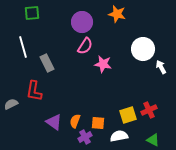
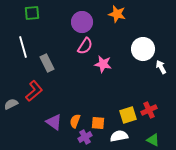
red L-shape: rotated 140 degrees counterclockwise
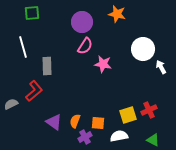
gray rectangle: moved 3 px down; rotated 24 degrees clockwise
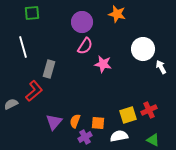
gray rectangle: moved 2 px right, 3 px down; rotated 18 degrees clockwise
purple triangle: rotated 36 degrees clockwise
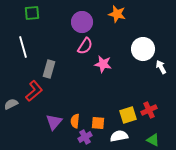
orange semicircle: rotated 16 degrees counterclockwise
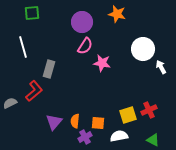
pink star: moved 1 px left, 1 px up
gray semicircle: moved 1 px left, 1 px up
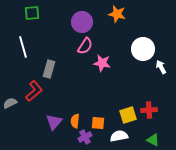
red cross: rotated 21 degrees clockwise
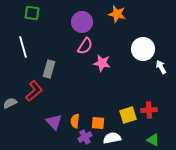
green square: rotated 14 degrees clockwise
purple triangle: rotated 24 degrees counterclockwise
white semicircle: moved 7 px left, 2 px down
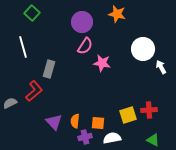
green square: rotated 35 degrees clockwise
purple cross: rotated 16 degrees clockwise
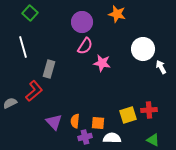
green square: moved 2 px left
white semicircle: rotated 12 degrees clockwise
